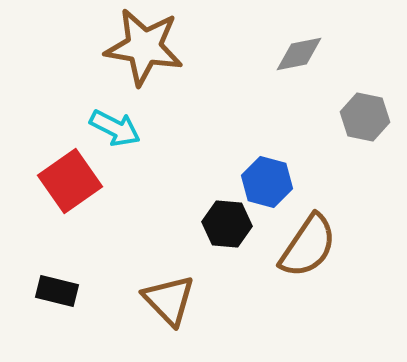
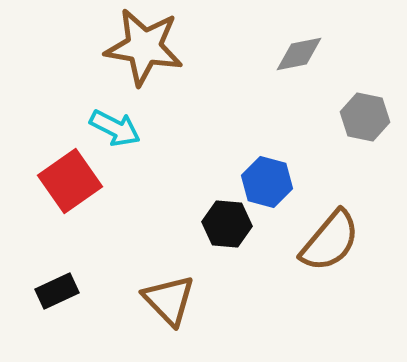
brown semicircle: moved 22 px right, 5 px up; rotated 6 degrees clockwise
black rectangle: rotated 39 degrees counterclockwise
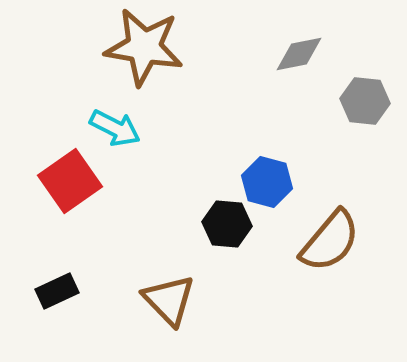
gray hexagon: moved 16 px up; rotated 6 degrees counterclockwise
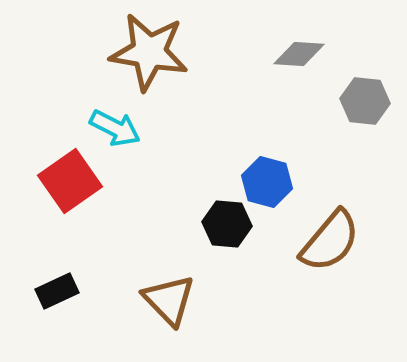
brown star: moved 5 px right, 5 px down
gray diamond: rotated 15 degrees clockwise
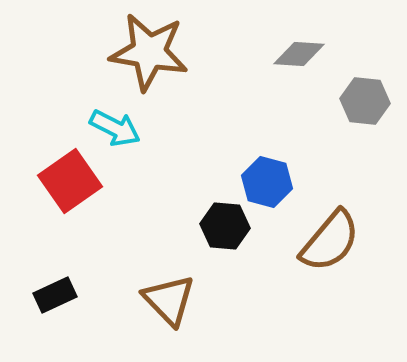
black hexagon: moved 2 px left, 2 px down
black rectangle: moved 2 px left, 4 px down
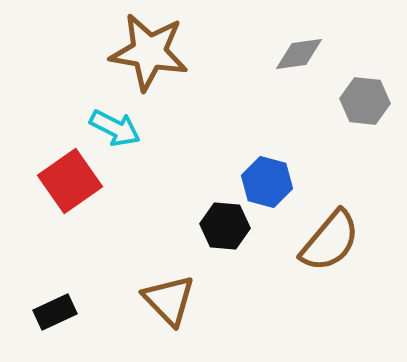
gray diamond: rotated 12 degrees counterclockwise
black rectangle: moved 17 px down
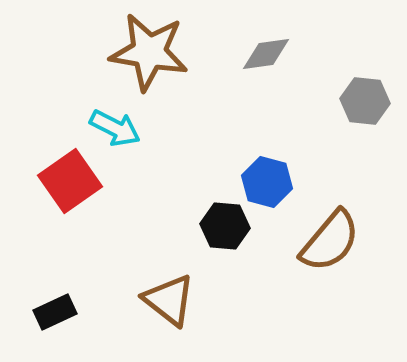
gray diamond: moved 33 px left
brown triangle: rotated 8 degrees counterclockwise
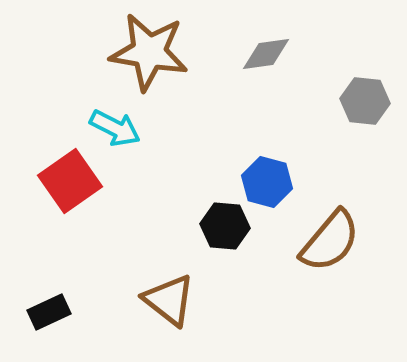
black rectangle: moved 6 px left
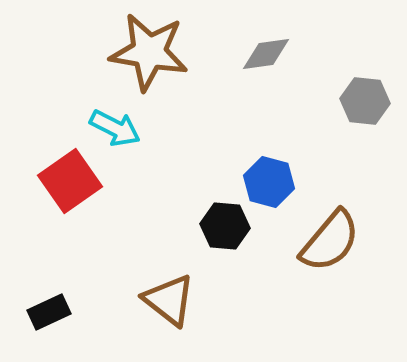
blue hexagon: moved 2 px right
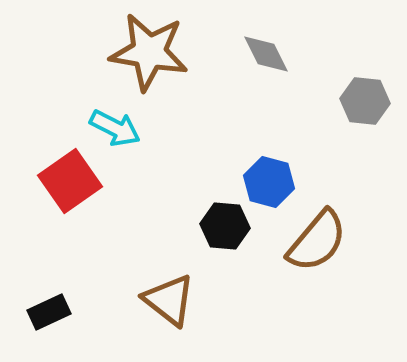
gray diamond: rotated 72 degrees clockwise
brown semicircle: moved 13 px left
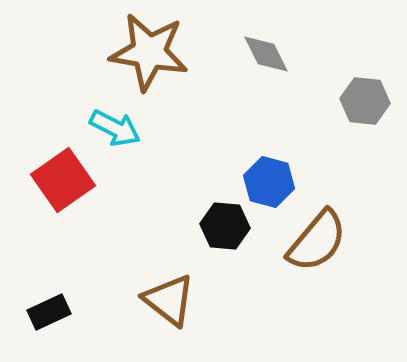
red square: moved 7 px left, 1 px up
